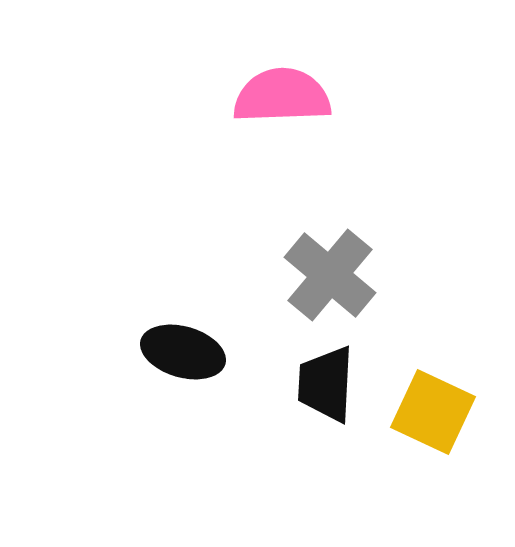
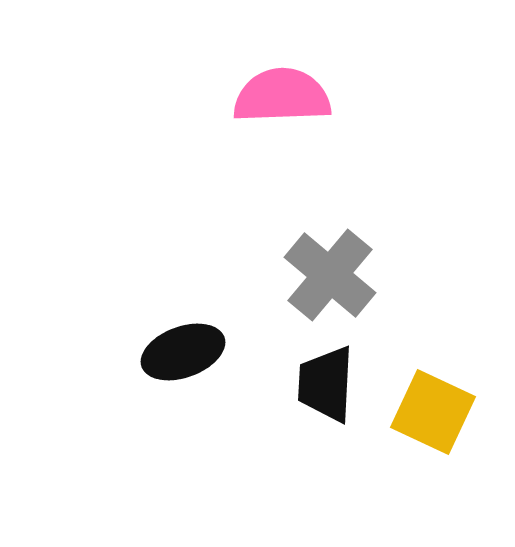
black ellipse: rotated 36 degrees counterclockwise
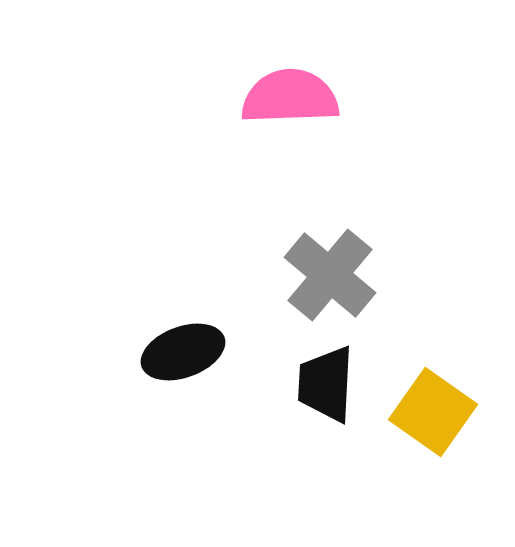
pink semicircle: moved 8 px right, 1 px down
yellow square: rotated 10 degrees clockwise
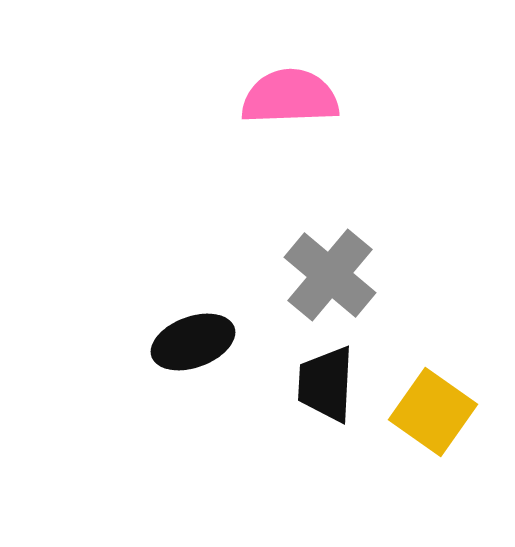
black ellipse: moved 10 px right, 10 px up
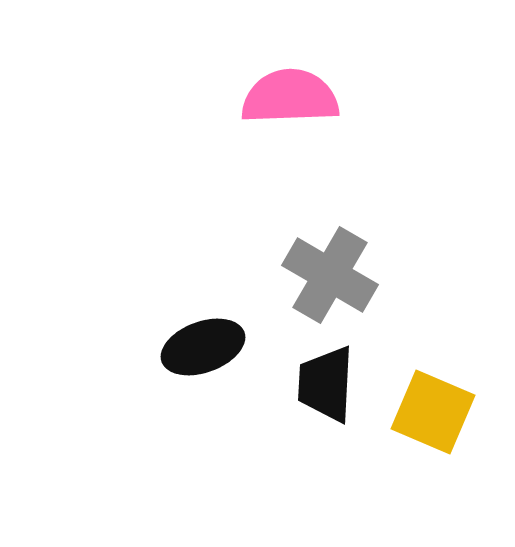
gray cross: rotated 10 degrees counterclockwise
black ellipse: moved 10 px right, 5 px down
yellow square: rotated 12 degrees counterclockwise
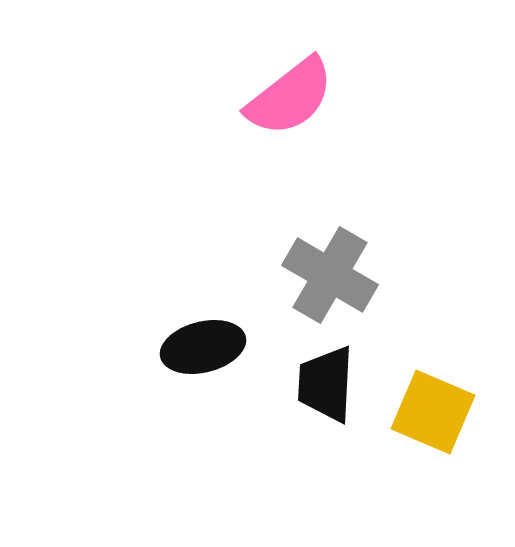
pink semicircle: rotated 144 degrees clockwise
black ellipse: rotated 6 degrees clockwise
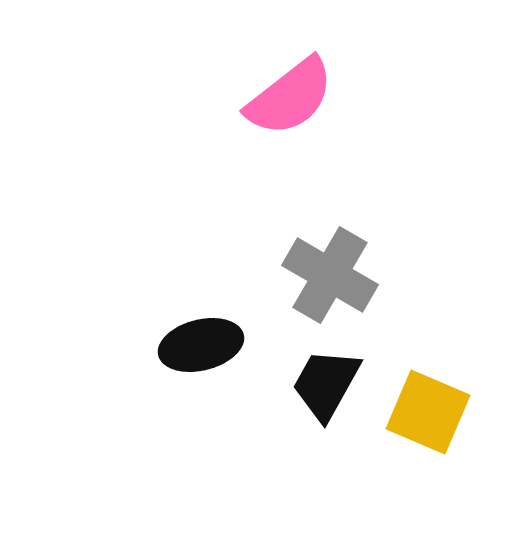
black ellipse: moved 2 px left, 2 px up
black trapezoid: rotated 26 degrees clockwise
yellow square: moved 5 px left
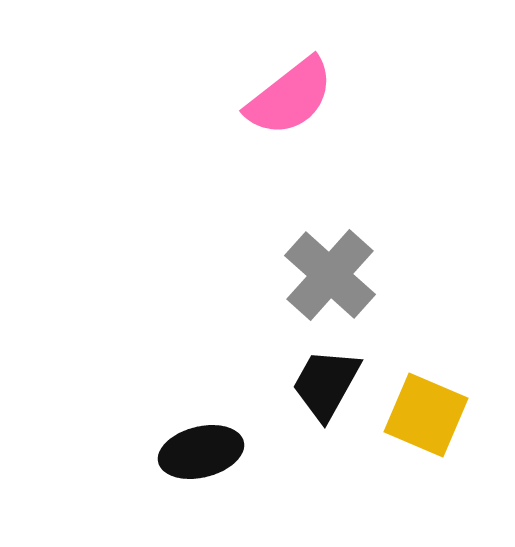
gray cross: rotated 12 degrees clockwise
black ellipse: moved 107 px down
yellow square: moved 2 px left, 3 px down
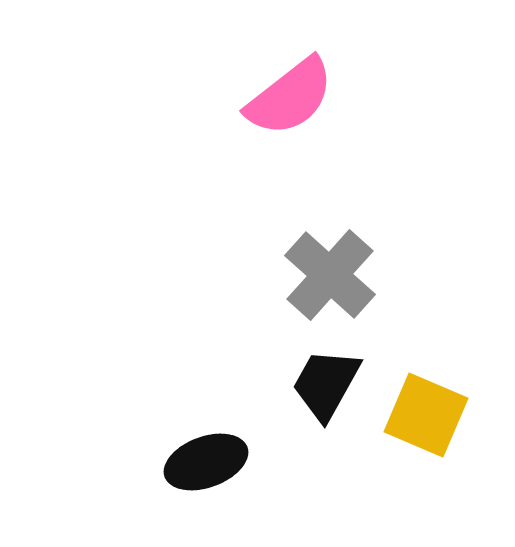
black ellipse: moved 5 px right, 10 px down; rotated 6 degrees counterclockwise
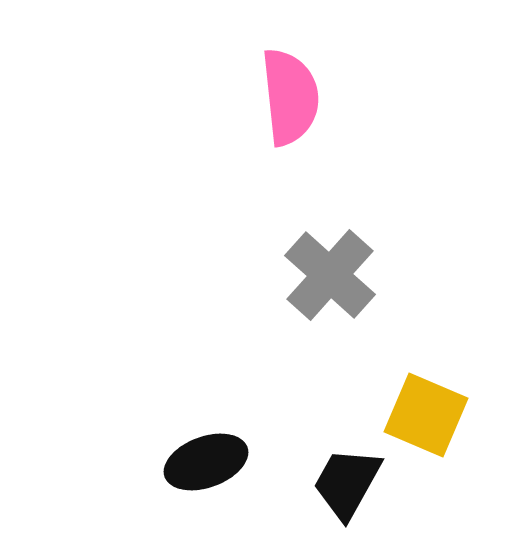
pink semicircle: rotated 58 degrees counterclockwise
black trapezoid: moved 21 px right, 99 px down
